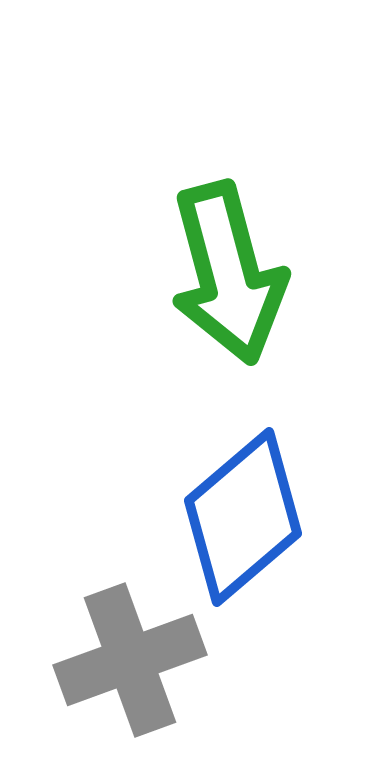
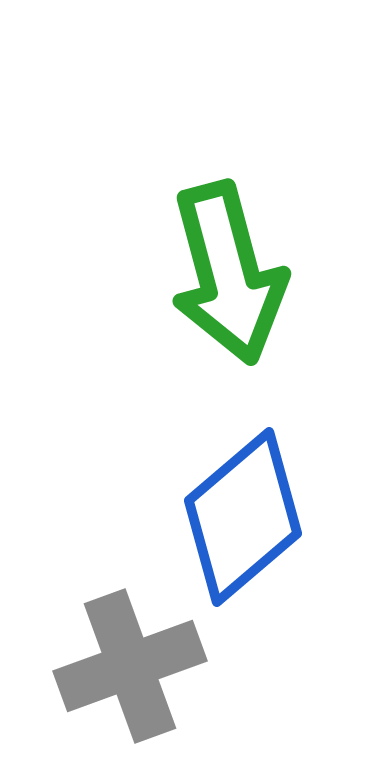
gray cross: moved 6 px down
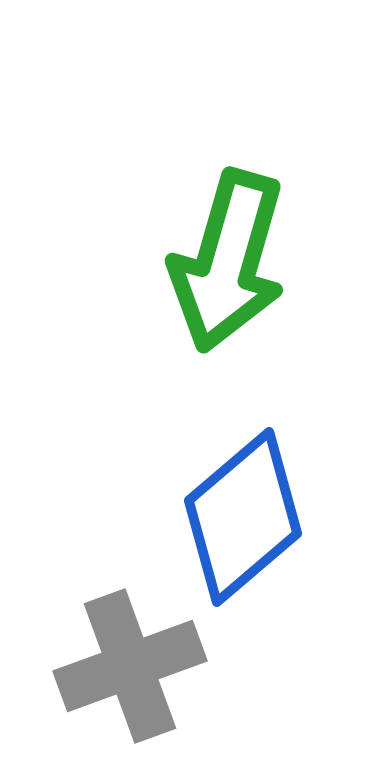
green arrow: moved 12 px up; rotated 31 degrees clockwise
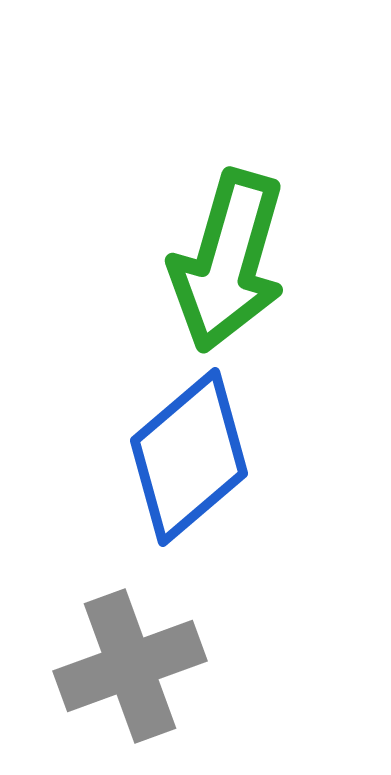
blue diamond: moved 54 px left, 60 px up
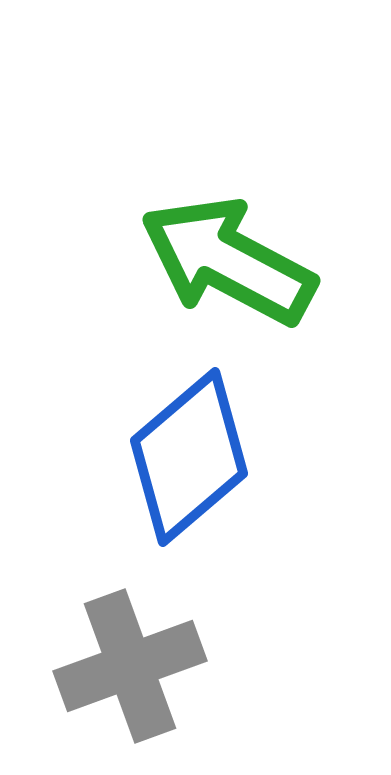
green arrow: rotated 102 degrees clockwise
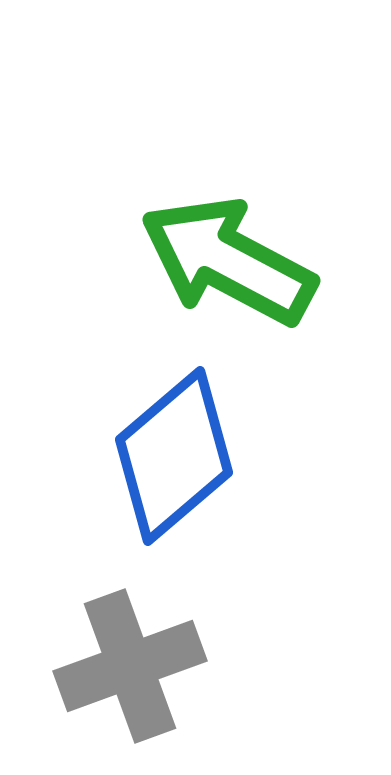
blue diamond: moved 15 px left, 1 px up
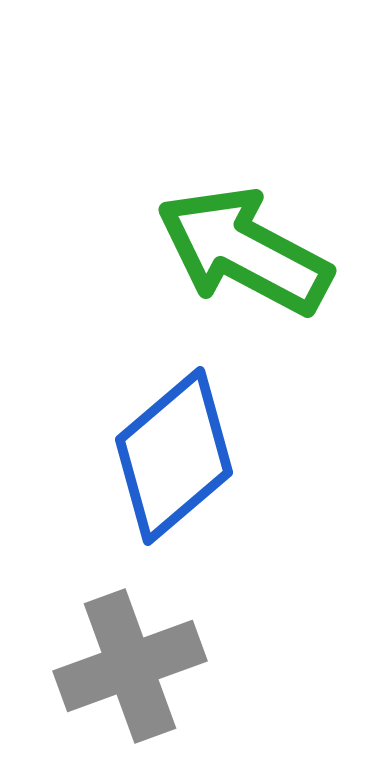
green arrow: moved 16 px right, 10 px up
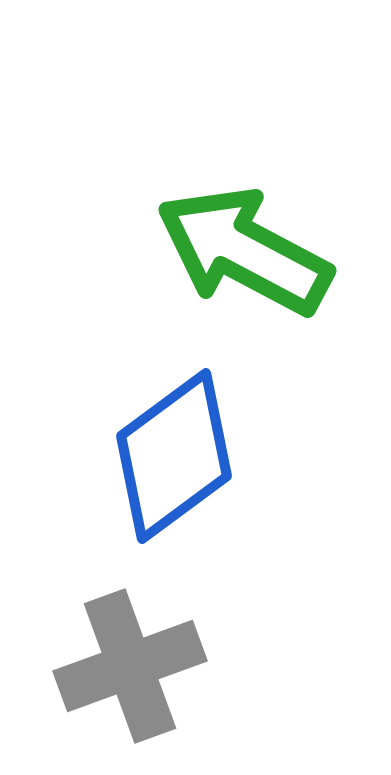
blue diamond: rotated 4 degrees clockwise
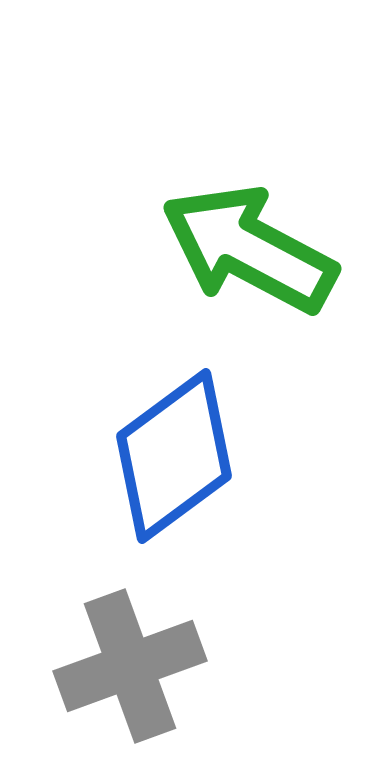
green arrow: moved 5 px right, 2 px up
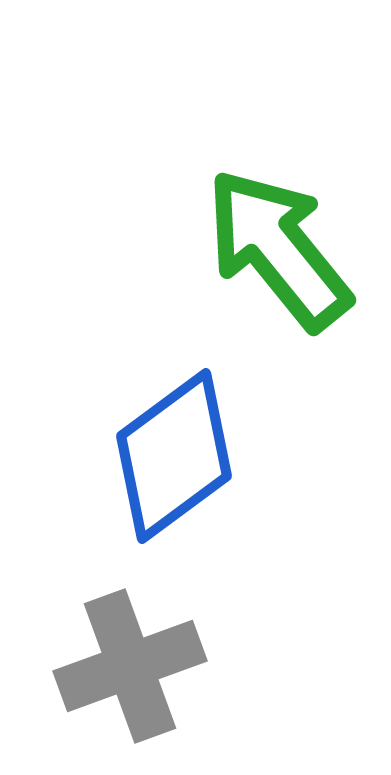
green arrow: moved 29 px right; rotated 23 degrees clockwise
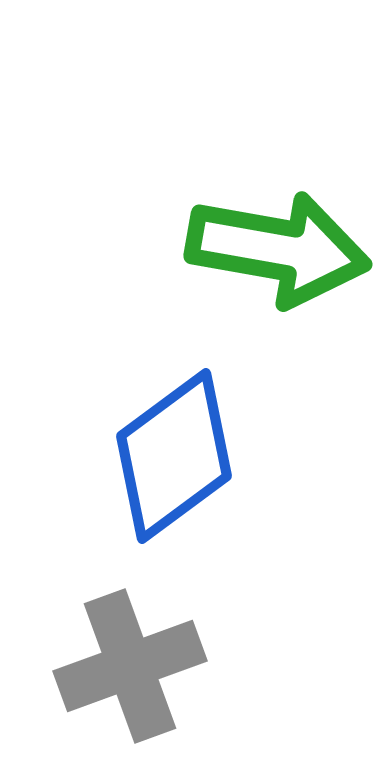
green arrow: rotated 139 degrees clockwise
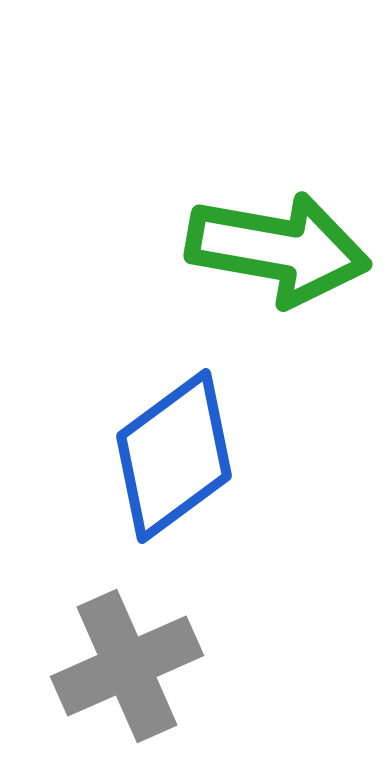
gray cross: moved 3 px left; rotated 4 degrees counterclockwise
